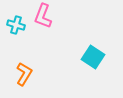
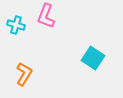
pink L-shape: moved 3 px right
cyan square: moved 1 px down
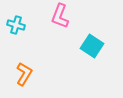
pink L-shape: moved 14 px right
cyan square: moved 1 px left, 12 px up
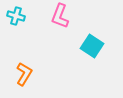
cyan cross: moved 9 px up
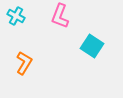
cyan cross: rotated 12 degrees clockwise
orange L-shape: moved 11 px up
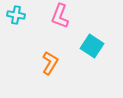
cyan cross: moved 1 px up; rotated 18 degrees counterclockwise
orange L-shape: moved 26 px right
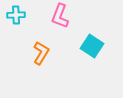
cyan cross: rotated 12 degrees counterclockwise
orange L-shape: moved 9 px left, 10 px up
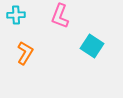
orange L-shape: moved 16 px left
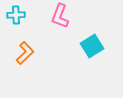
cyan square: rotated 25 degrees clockwise
orange L-shape: rotated 15 degrees clockwise
